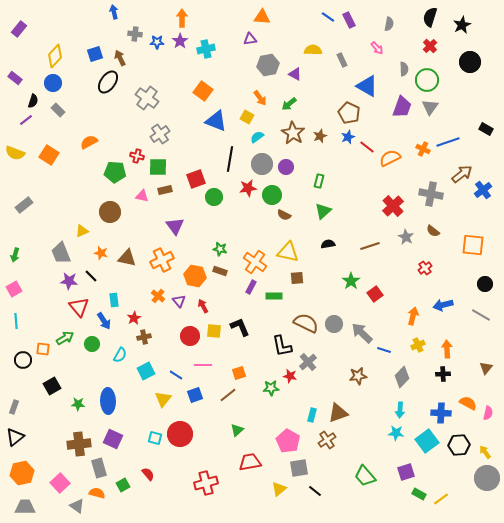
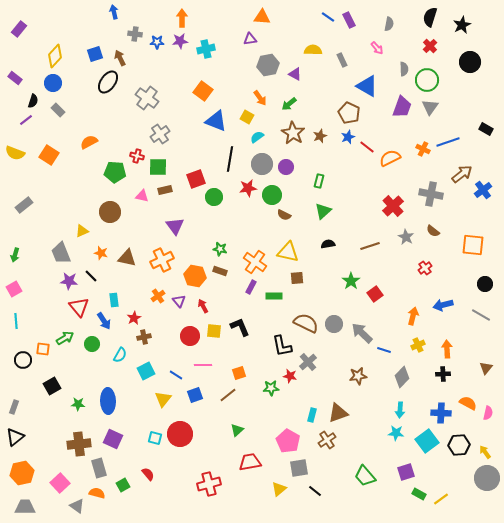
purple star at (180, 41): rotated 28 degrees clockwise
orange cross at (158, 296): rotated 16 degrees clockwise
red cross at (206, 483): moved 3 px right, 1 px down
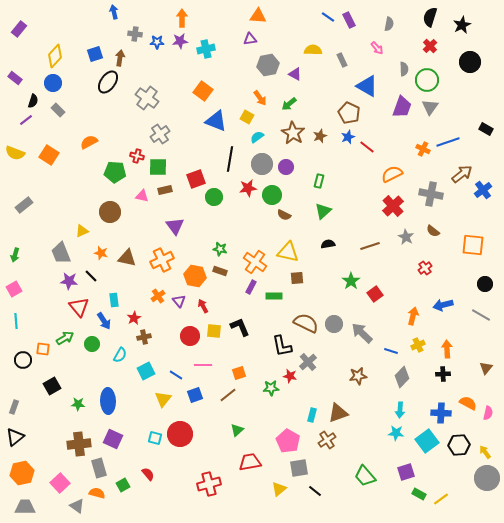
orange triangle at (262, 17): moved 4 px left, 1 px up
brown arrow at (120, 58): rotated 35 degrees clockwise
orange semicircle at (390, 158): moved 2 px right, 16 px down
blue line at (384, 350): moved 7 px right, 1 px down
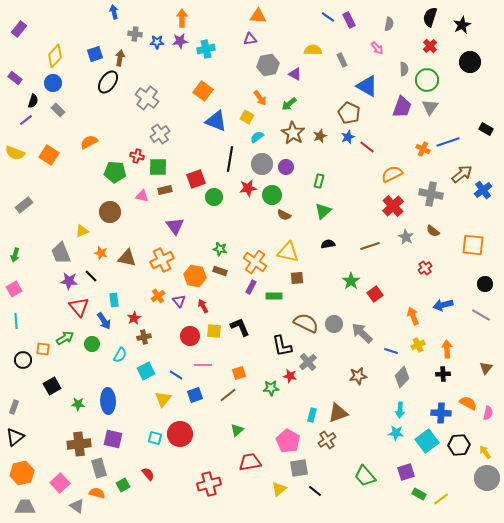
orange arrow at (413, 316): rotated 36 degrees counterclockwise
purple square at (113, 439): rotated 12 degrees counterclockwise
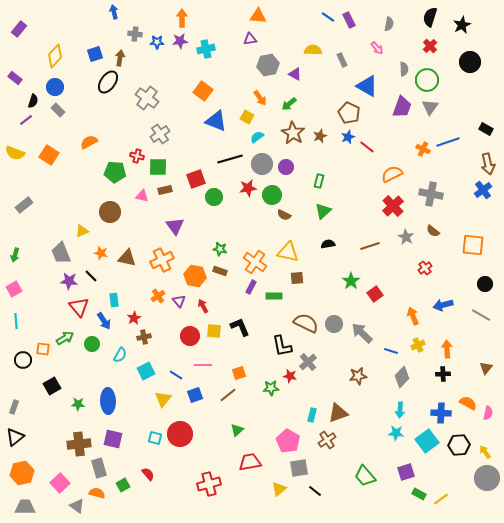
blue circle at (53, 83): moved 2 px right, 4 px down
black line at (230, 159): rotated 65 degrees clockwise
brown arrow at (462, 174): moved 26 px right, 10 px up; rotated 115 degrees clockwise
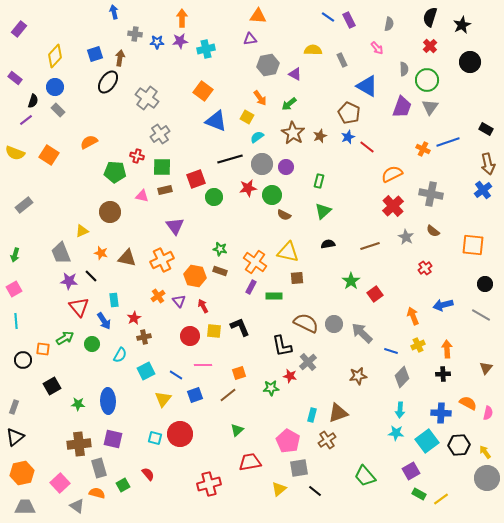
green square at (158, 167): moved 4 px right
purple square at (406, 472): moved 5 px right, 1 px up; rotated 12 degrees counterclockwise
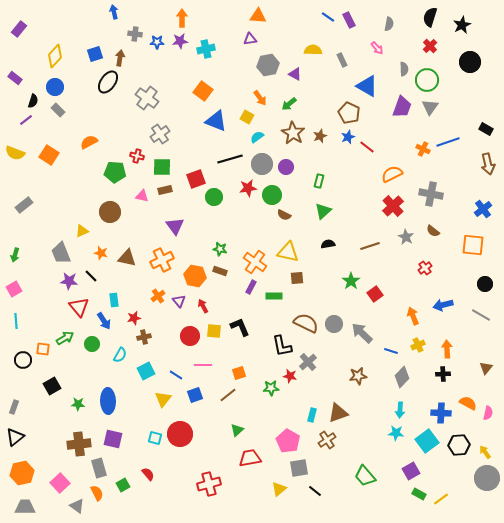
blue cross at (483, 190): moved 19 px down
red star at (134, 318): rotated 16 degrees clockwise
red trapezoid at (250, 462): moved 4 px up
orange semicircle at (97, 493): rotated 49 degrees clockwise
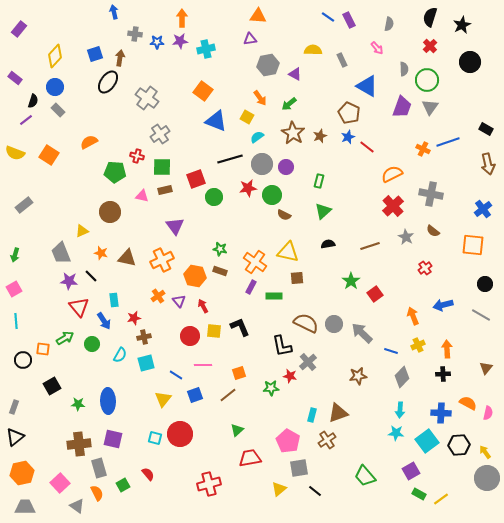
cyan square at (146, 371): moved 8 px up; rotated 12 degrees clockwise
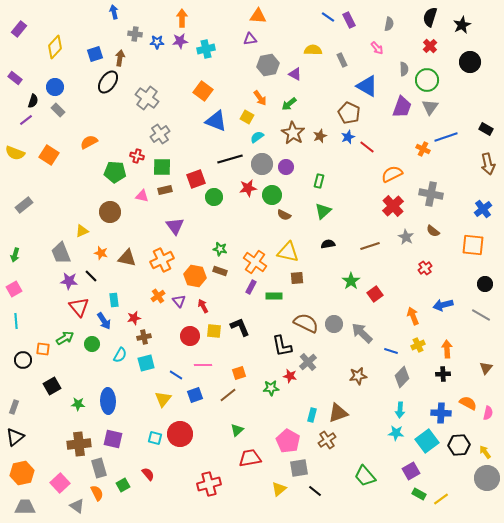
yellow diamond at (55, 56): moved 9 px up
blue line at (448, 142): moved 2 px left, 5 px up
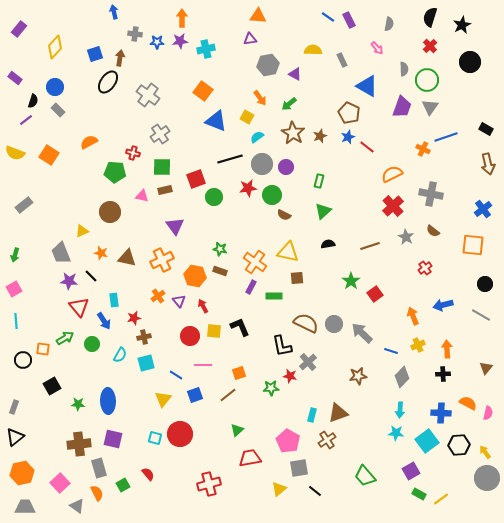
gray cross at (147, 98): moved 1 px right, 3 px up
red cross at (137, 156): moved 4 px left, 3 px up
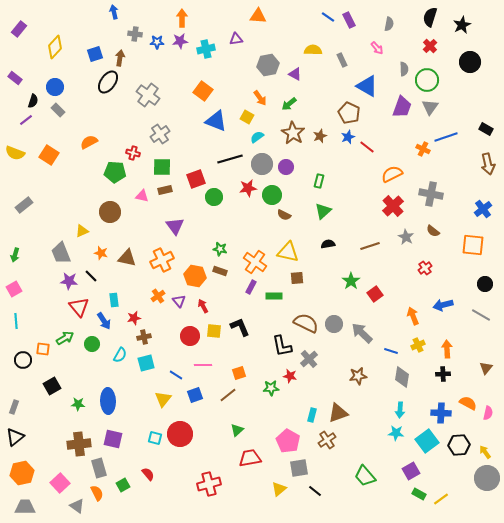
purple triangle at (250, 39): moved 14 px left
gray cross at (308, 362): moved 1 px right, 3 px up
gray diamond at (402, 377): rotated 35 degrees counterclockwise
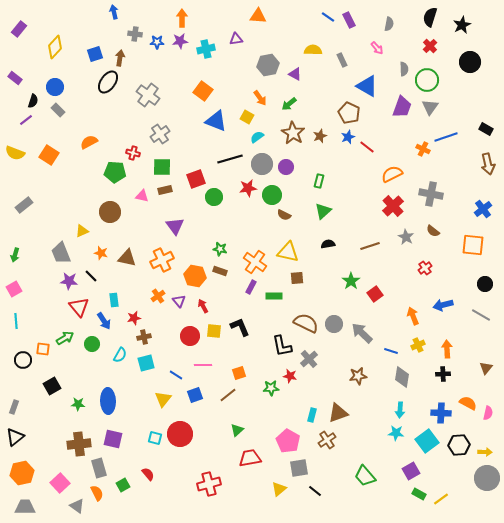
yellow arrow at (485, 452): rotated 128 degrees clockwise
